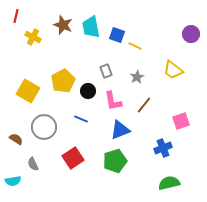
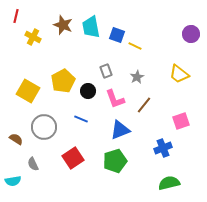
yellow trapezoid: moved 6 px right, 4 px down
pink L-shape: moved 2 px right, 2 px up; rotated 10 degrees counterclockwise
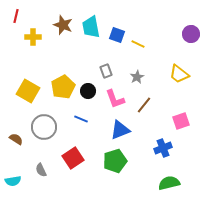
yellow cross: rotated 28 degrees counterclockwise
yellow line: moved 3 px right, 2 px up
yellow pentagon: moved 6 px down
gray semicircle: moved 8 px right, 6 px down
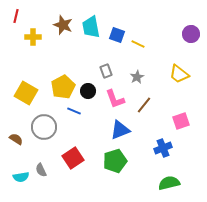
yellow square: moved 2 px left, 2 px down
blue line: moved 7 px left, 8 px up
cyan semicircle: moved 8 px right, 4 px up
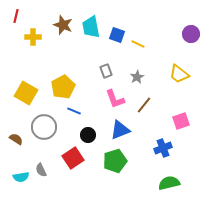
black circle: moved 44 px down
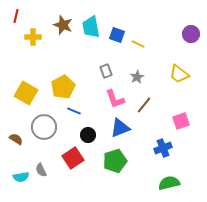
blue triangle: moved 2 px up
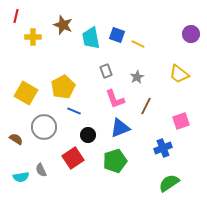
cyan trapezoid: moved 11 px down
brown line: moved 2 px right, 1 px down; rotated 12 degrees counterclockwise
green semicircle: rotated 20 degrees counterclockwise
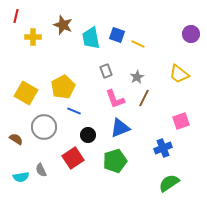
brown line: moved 2 px left, 8 px up
